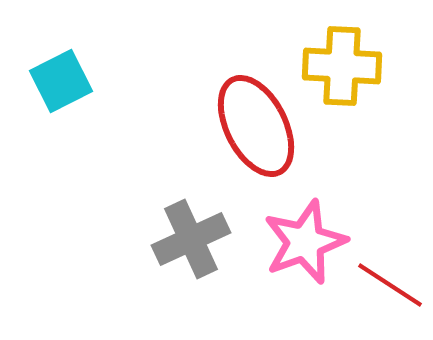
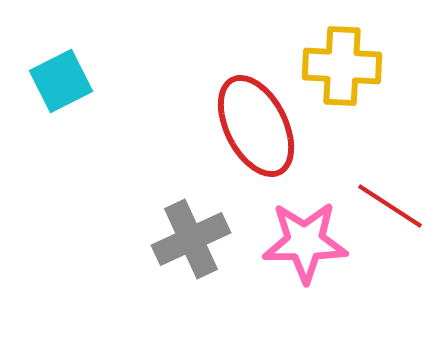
pink star: rotated 20 degrees clockwise
red line: moved 79 px up
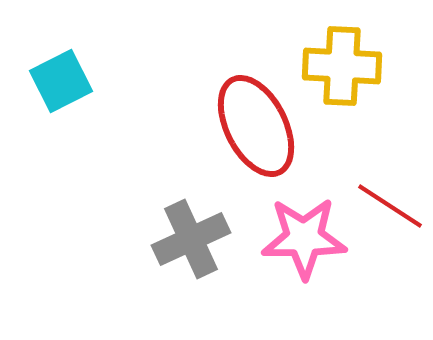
pink star: moved 1 px left, 4 px up
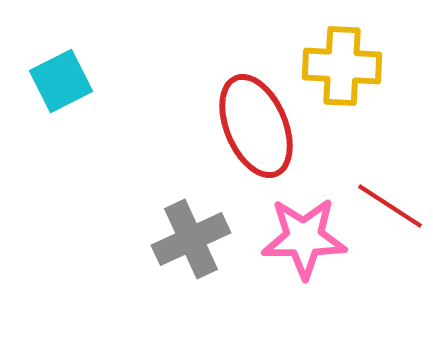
red ellipse: rotated 4 degrees clockwise
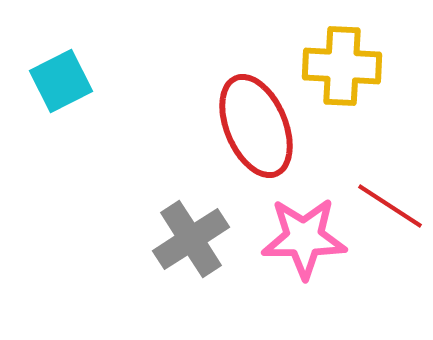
gray cross: rotated 8 degrees counterclockwise
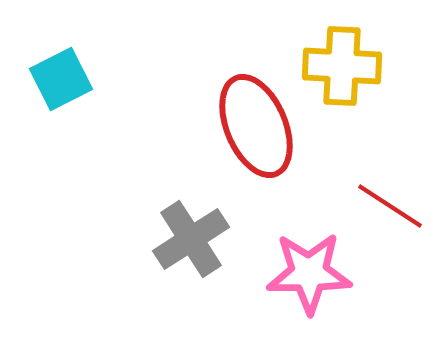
cyan square: moved 2 px up
pink star: moved 5 px right, 35 px down
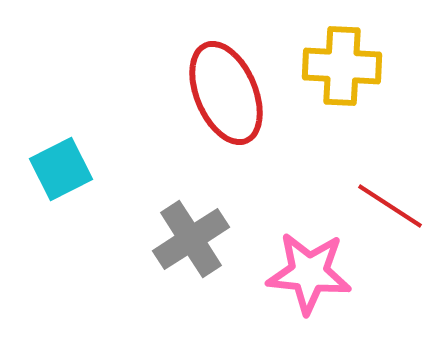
cyan square: moved 90 px down
red ellipse: moved 30 px left, 33 px up
pink star: rotated 6 degrees clockwise
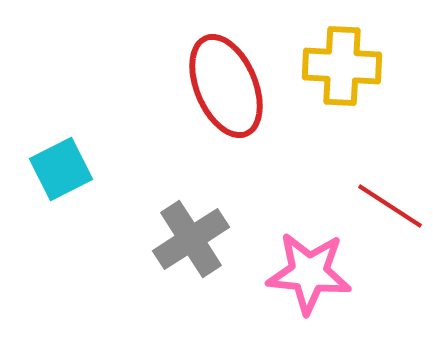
red ellipse: moved 7 px up
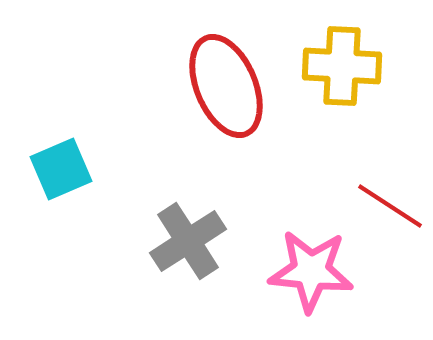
cyan square: rotated 4 degrees clockwise
gray cross: moved 3 px left, 2 px down
pink star: moved 2 px right, 2 px up
